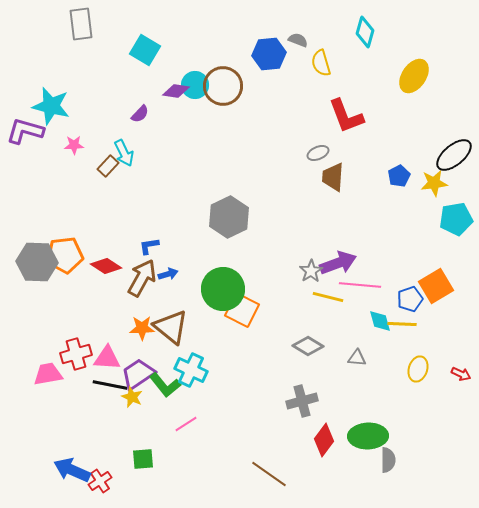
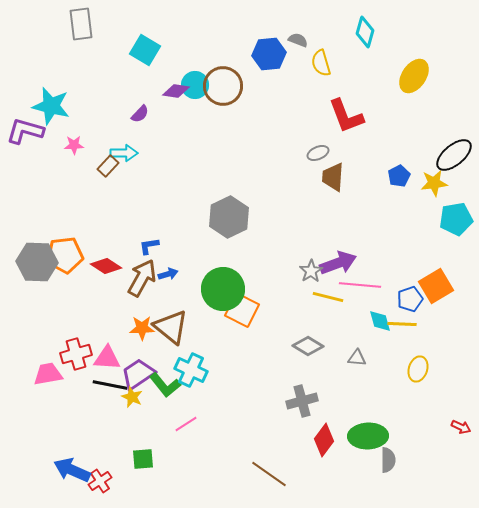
cyan arrow at (124, 153): rotated 64 degrees counterclockwise
red arrow at (461, 374): moved 53 px down
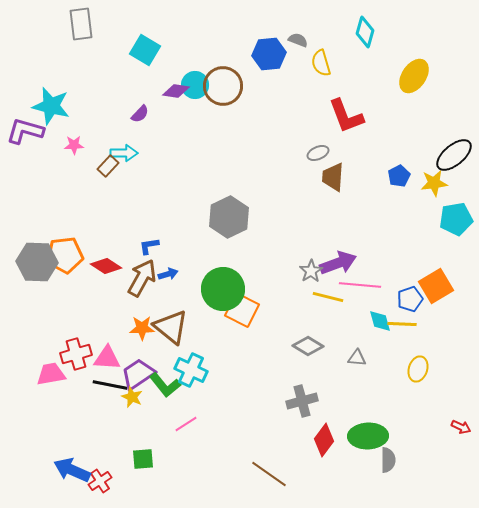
pink trapezoid at (48, 374): moved 3 px right
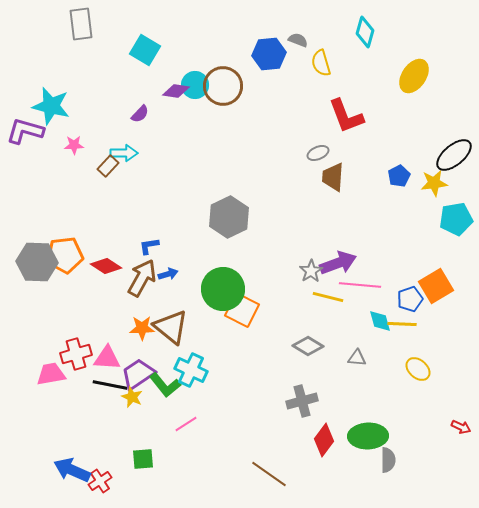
yellow ellipse at (418, 369): rotated 65 degrees counterclockwise
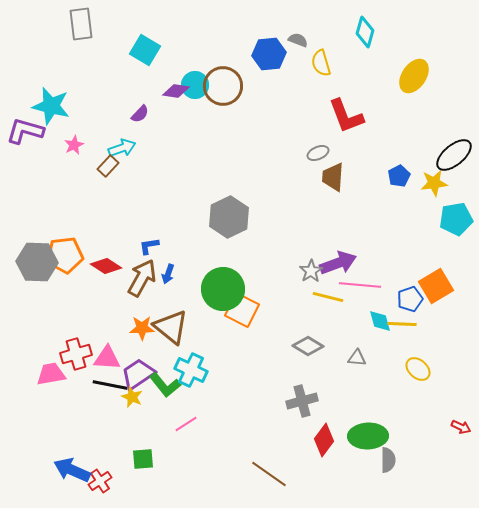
pink star at (74, 145): rotated 24 degrees counterclockwise
cyan arrow at (124, 153): moved 2 px left, 5 px up; rotated 20 degrees counterclockwise
blue arrow at (168, 274): rotated 126 degrees clockwise
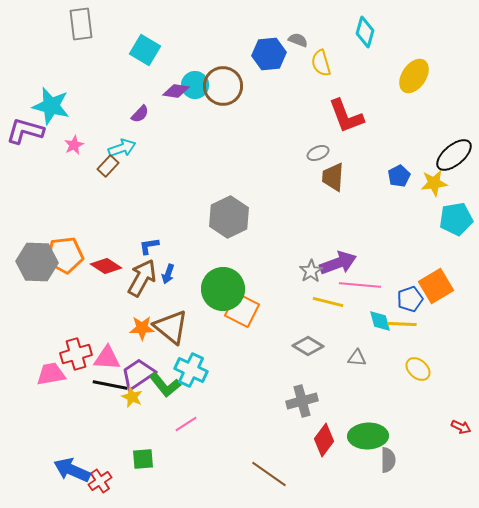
yellow line at (328, 297): moved 5 px down
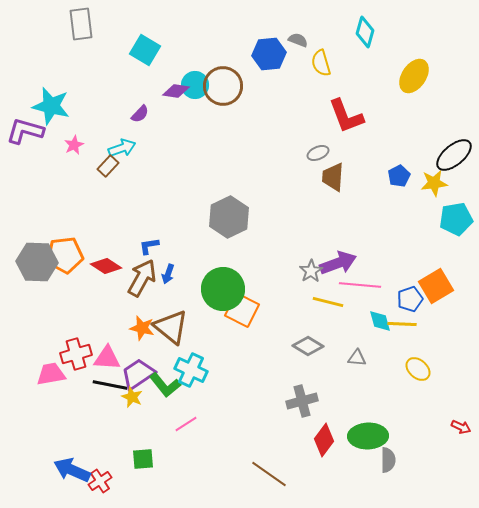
orange star at (142, 328): rotated 15 degrees clockwise
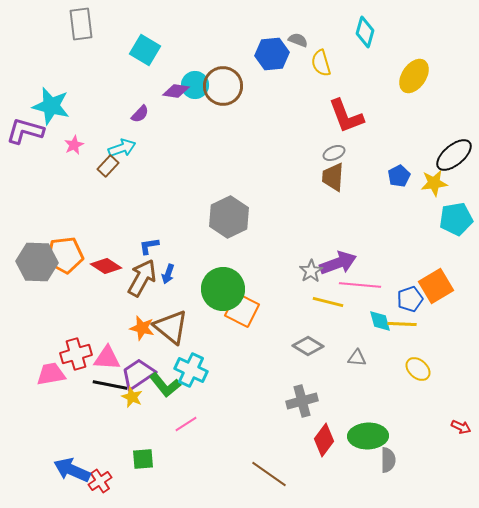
blue hexagon at (269, 54): moved 3 px right
gray ellipse at (318, 153): moved 16 px right
